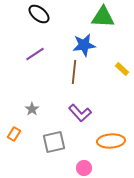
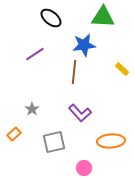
black ellipse: moved 12 px right, 4 px down
orange rectangle: rotated 16 degrees clockwise
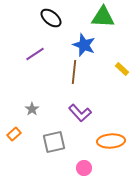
blue star: rotated 30 degrees clockwise
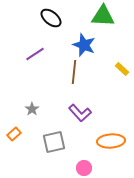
green triangle: moved 1 px up
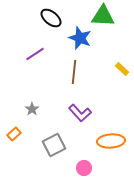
blue star: moved 4 px left, 7 px up
gray square: moved 3 px down; rotated 15 degrees counterclockwise
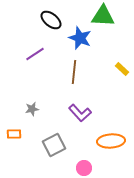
black ellipse: moved 2 px down
gray star: rotated 24 degrees clockwise
orange rectangle: rotated 40 degrees clockwise
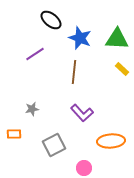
green triangle: moved 14 px right, 23 px down
purple L-shape: moved 2 px right
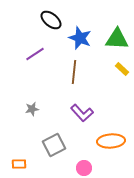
orange rectangle: moved 5 px right, 30 px down
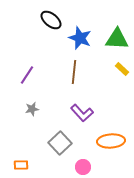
purple line: moved 8 px left, 21 px down; rotated 24 degrees counterclockwise
gray square: moved 6 px right, 2 px up; rotated 15 degrees counterclockwise
orange rectangle: moved 2 px right, 1 px down
pink circle: moved 1 px left, 1 px up
